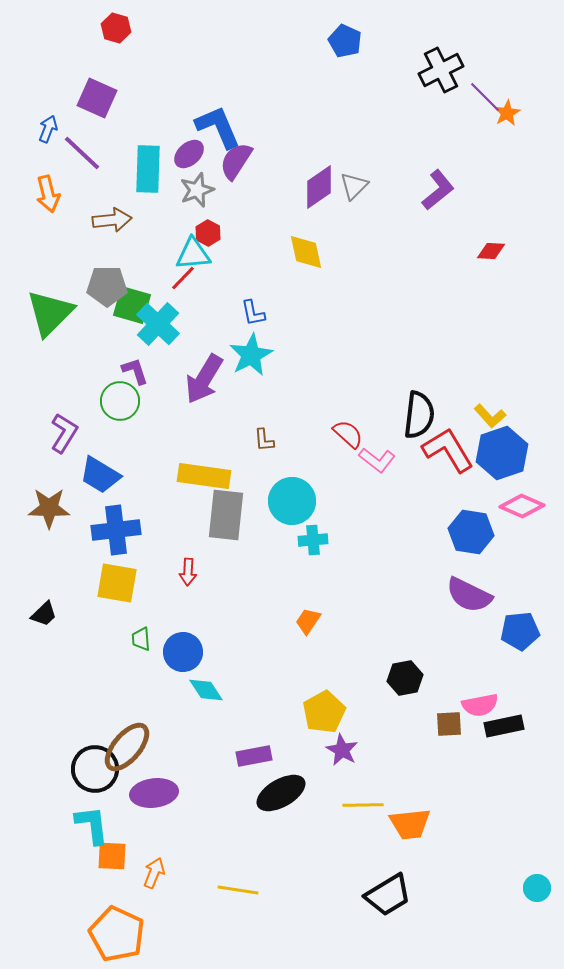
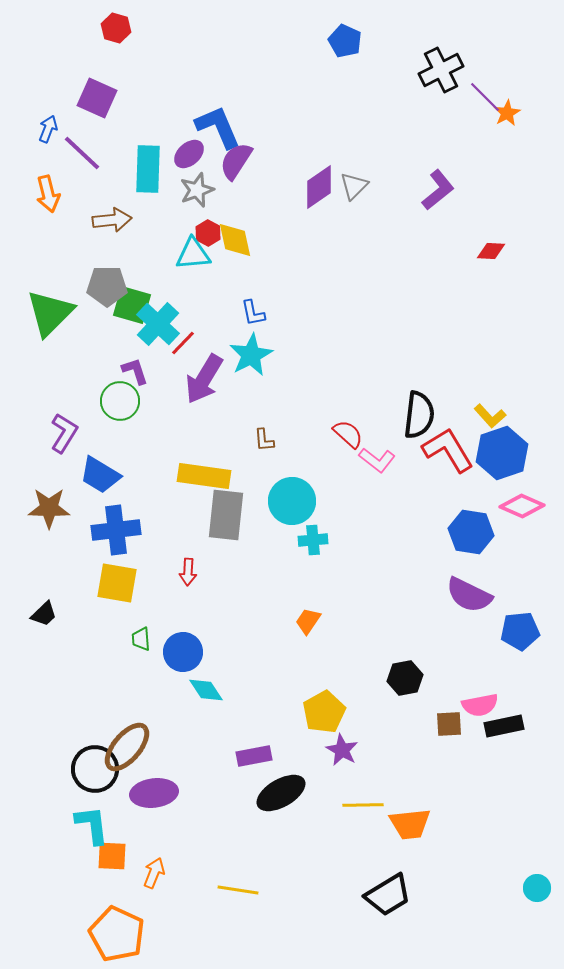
yellow diamond at (306, 252): moved 71 px left, 12 px up
red line at (183, 278): moved 65 px down
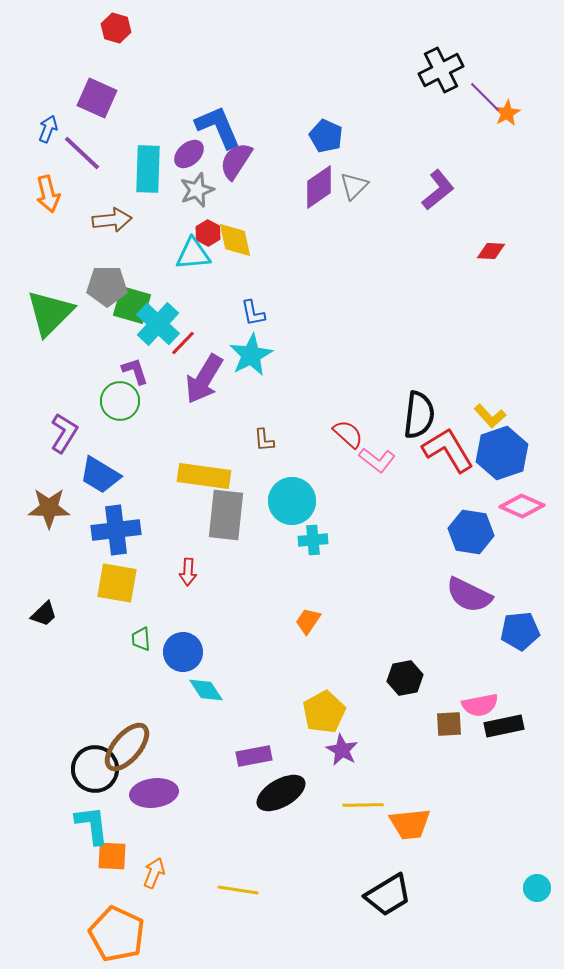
blue pentagon at (345, 41): moved 19 px left, 95 px down
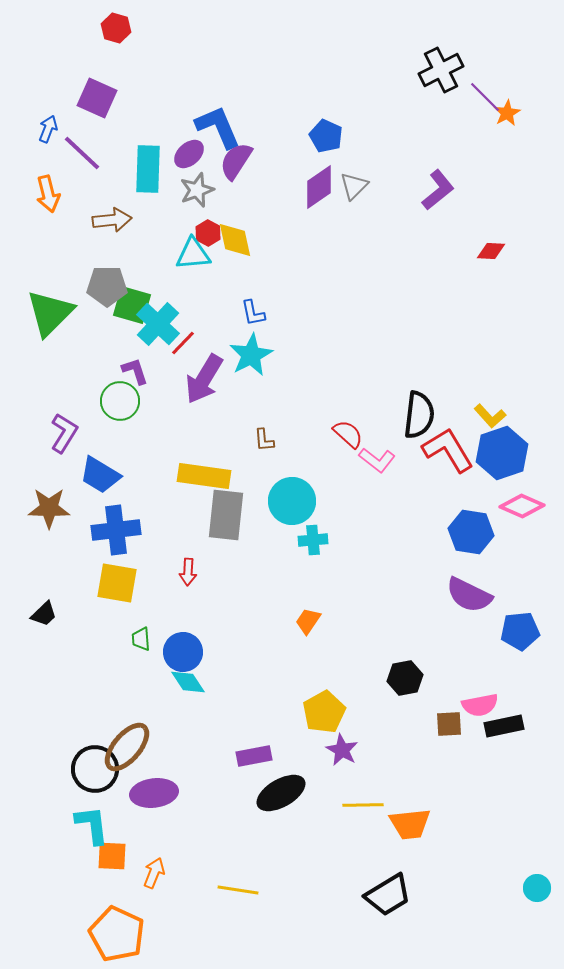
cyan diamond at (206, 690): moved 18 px left, 8 px up
